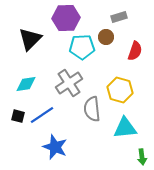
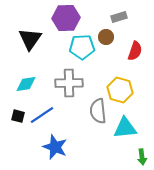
black triangle: rotated 10 degrees counterclockwise
gray cross: rotated 32 degrees clockwise
gray semicircle: moved 6 px right, 2 px down
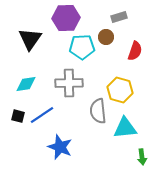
blue star: moved 5 px right
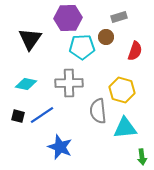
purple hexagon: moved 2 px right
cyan diamond: rotated 20 degrees clockwise
yellow hexagon: moved 2 px right
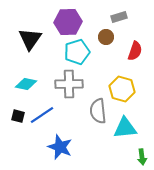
purple hexagon: moved 4 px down
cyan pentagon: moved 5 px left, 5 px down; rotated 15 degrees counterclockwise
gray cross: moved 1 px down
yellow hexagon: moved 1 px up
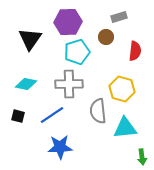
red semicircle: rotated 12 degrees counterclockwise
blue line: moved 10 px right
blue star: rotated 25 degrees counterclockwise
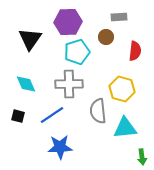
gray rectangle: rotated 14 degrees clockwise
cyan diamond: rotated 55 degrees clockwise
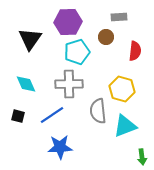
cyan triangle: moved 2 px up; rotated 15 degrees counterclockwise
